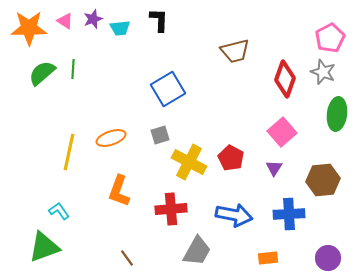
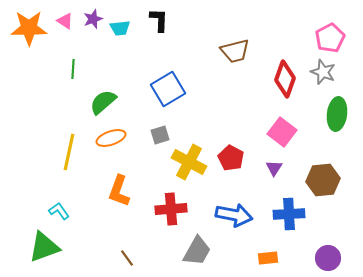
green semicircle: moved 61 px right, 29 px down
pink square: rotated 12 degrees counterclockwise
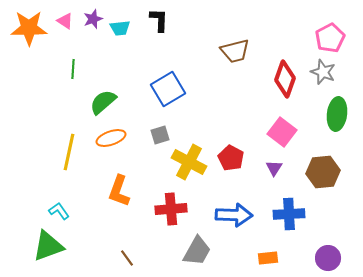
brown hexagon: moved 8 px up
blue arrow: rotated 9 degrees counterclockwise
green triangle: moved 4 px right, 1 px up
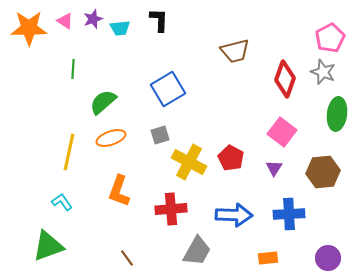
cyan L-shape: moved 3 px right, 9 px up
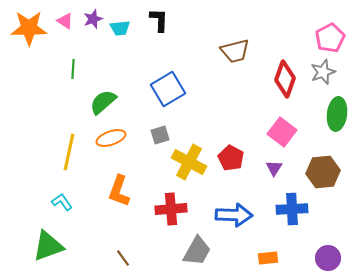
gray star: rotated 30 degrees clockwise
blue cross: moved 3 px right, 5 px up
brown line: moved 4 px left
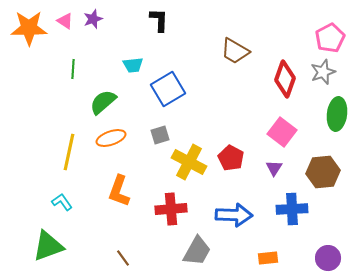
cyan trapezoid: moved 13 px right, 37 px down
brown trapezoid: rotated 44 degrees clockwise
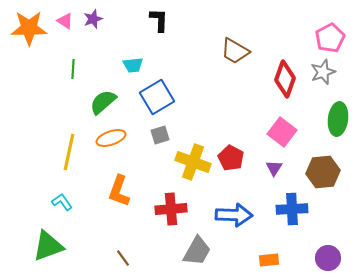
blue square: moved 11 px left, 8 px down
green ellipse: moved 1 px right, 5 px down
yellow cross: moved 4 px right; rotated 8 degrees counterclockwise
orange rectangle: moved 1 px right, 2 px down
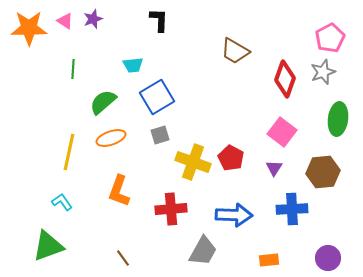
gray trapezoid: moved 6 px right
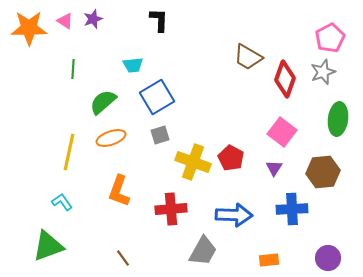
brown trapezoid: moved 13 px right, 6 px down
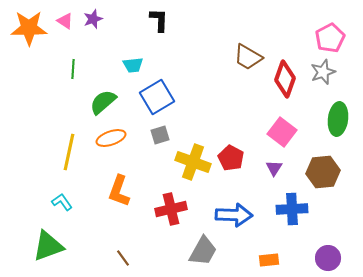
red cross: rotated 8 degrees counterclockwise
